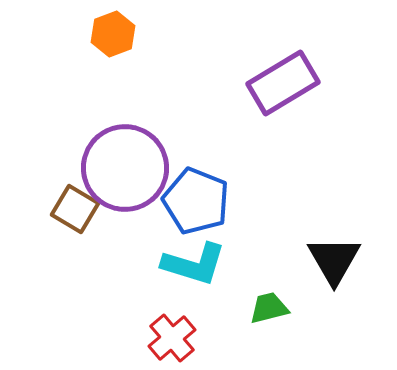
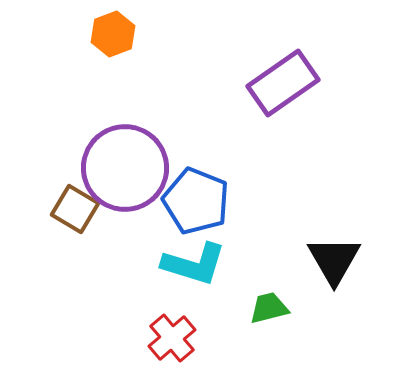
purple rectangle: rotated 4 degrees counterclockwise
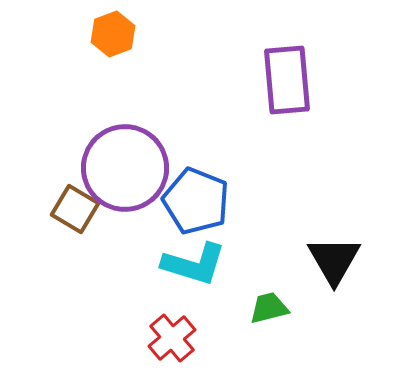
purple rectangle: moved 4 px right, 3 px up; rotated 60 degrees counterclockwise
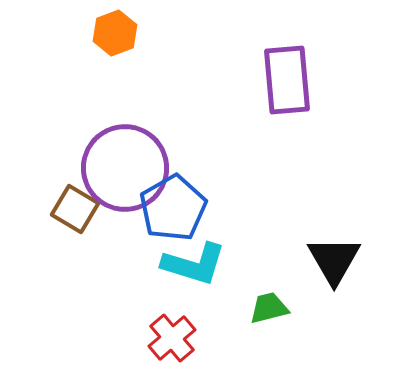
orange hexagon: moved 2 px right, 1 px up
blue pentagon: moved 23 px left, 7 px down; rotated 20 degrees clockwise
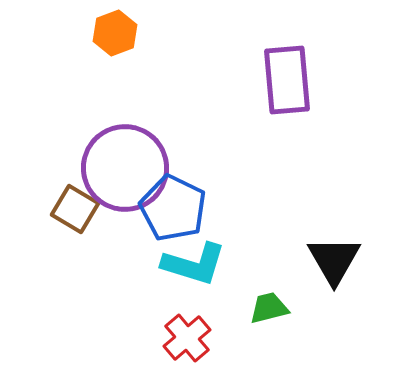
blue pentagon: rotated 16 degrees counterclockwise
red cross: moved 15 px right
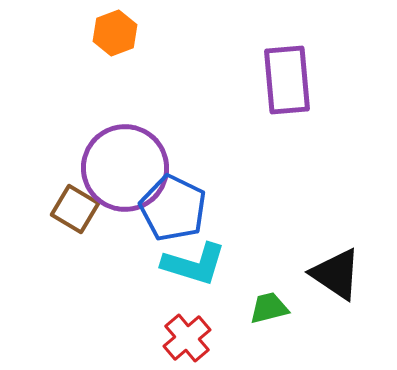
black triangle: moved 2 px right, 14 px down; rotated 26 degrees counterclockwise
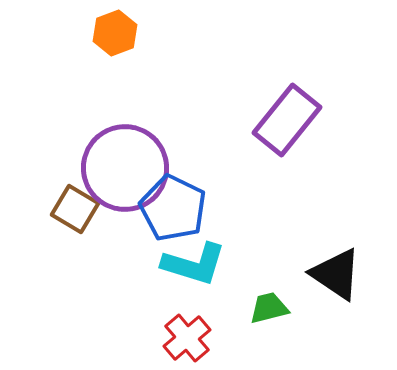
purple rectangle: moved 40 px down; rotated 44 degrees clockwise
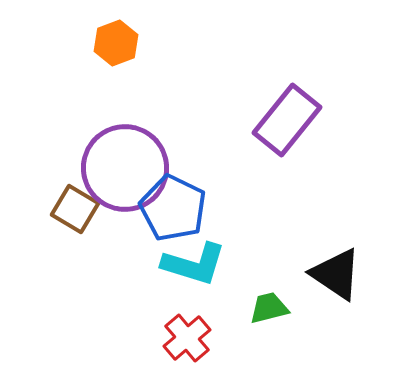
orange hexagon: moved 1 px right, 10 px down
